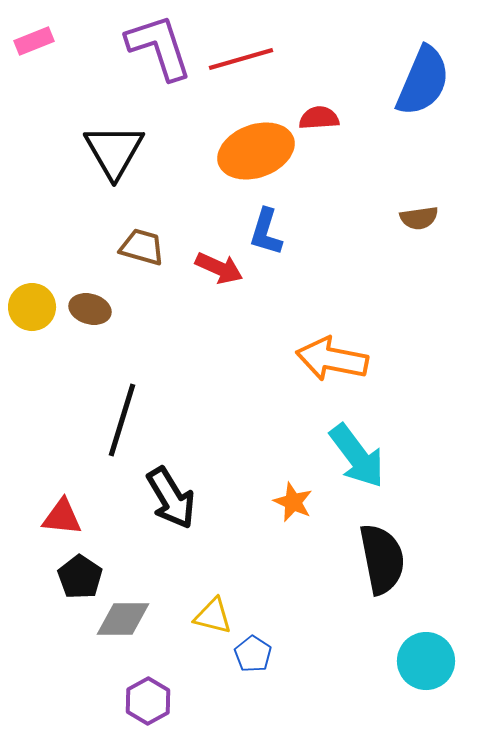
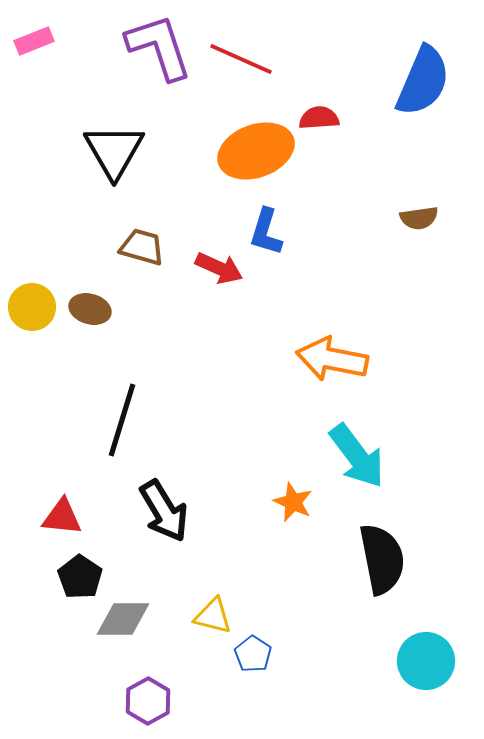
red line: rotated 40 degrees clockwise
black arrow: moved 7 px left, 13 px down
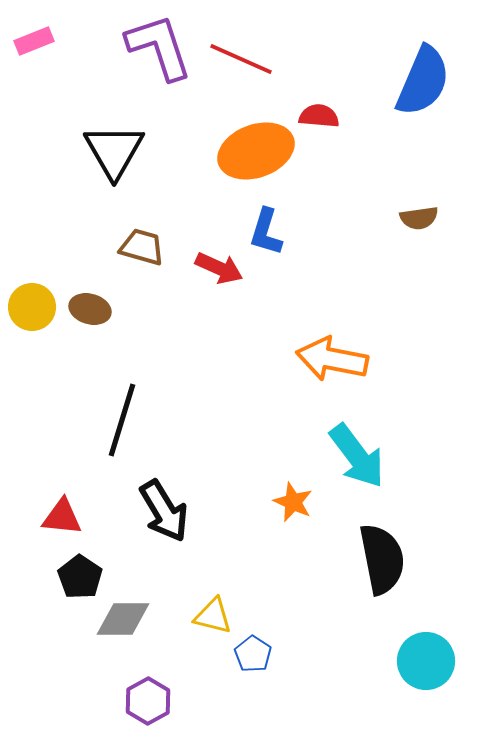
red semicircle: moved 2 px up; rotated 9 degrees clockwise
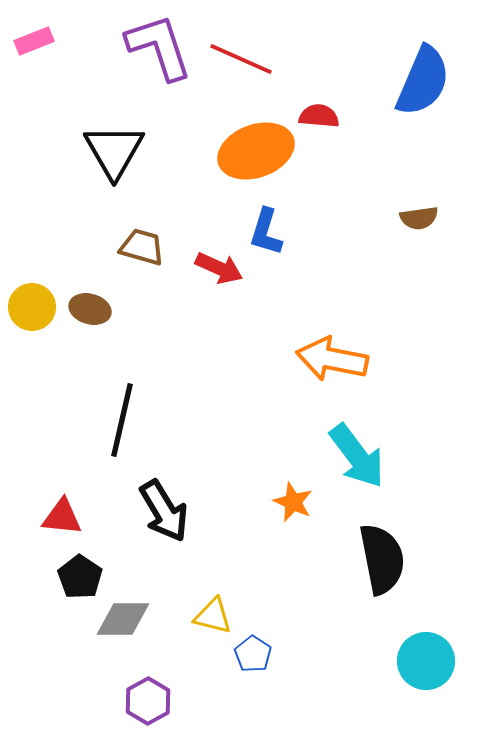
black line: rotated 4 degrees counterclockwise
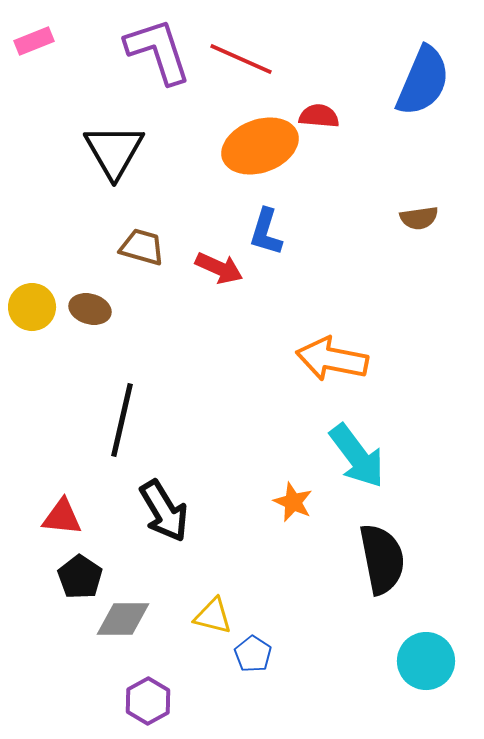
purple L-shape: moved 1 px left, 4 px down
orange ellipse: moved 4 px right, 5 px up
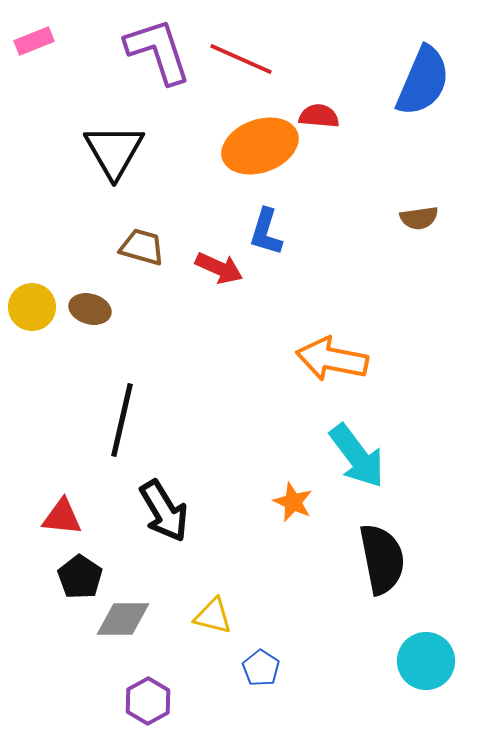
blue pentagon: moved 8 px right, 14 px down
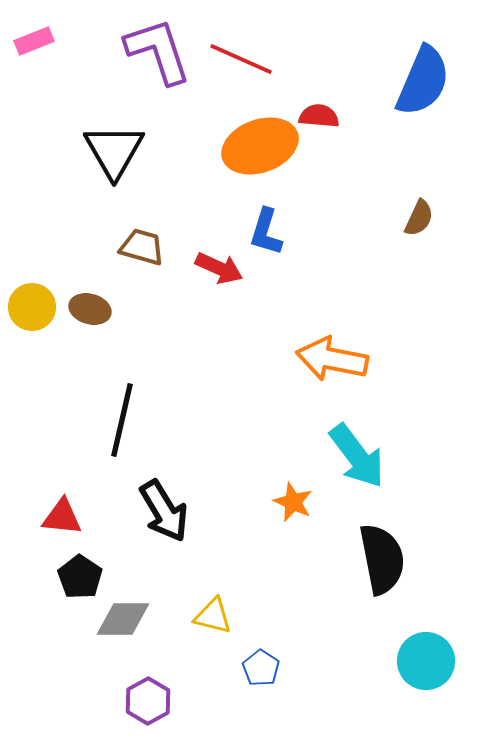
brown semicircle: rotated 57 degrees counterclockwise
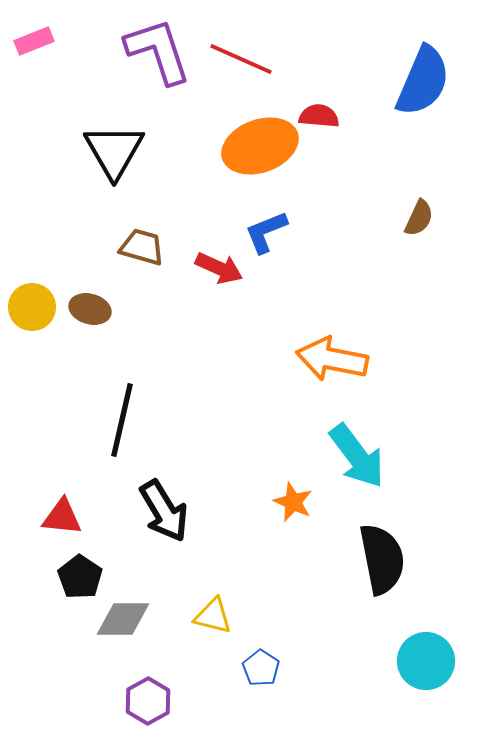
blue L-shape: rotated 51 degrees clockwise
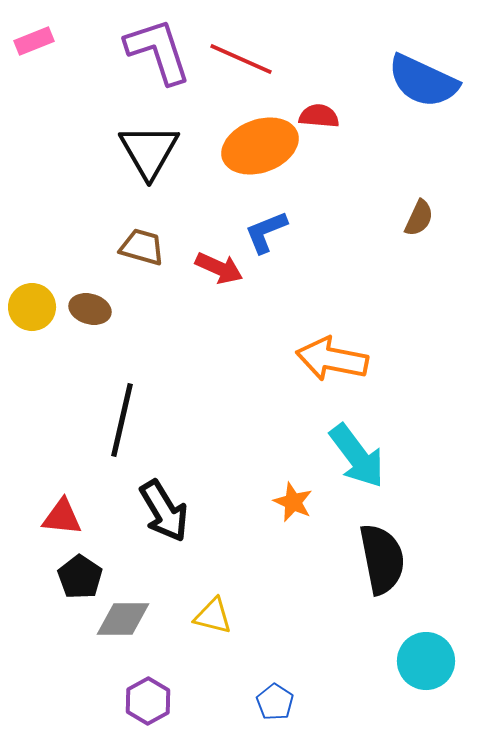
blue semicircle: rotated 92 degrees clockwise
black triangle: moved 35 px right
blue pentagon: moved 14 px right, 34 px down
